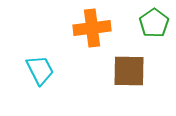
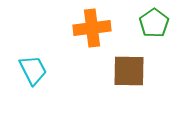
cyan trapezoid: moved 7 px left
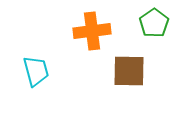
orange cross: moved 3 px down
cyan trapezoid: moved 3 px right, 1 px down; rotated 12 degrees clockwise
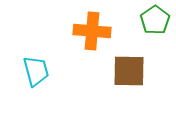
green pentagon: moved 1 px right, 3 px up
orange cross: rotated 12 degrees clockwise
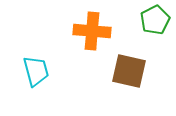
green pentagon: rotated 8 degrees clockwise
brown square: rotated 12 degrees clockwise
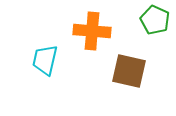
green pentagon: rotated 20 degrees counterclockwise
cyan trapezoid: moved 9 px right, 11 px up; rotated 152 degrees counterclockwise
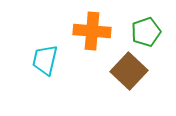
green pentagon: moved 9 px left, 12 px down; rotated 28 degrees clockwise
brown square: rotated 30 degrees clockwise
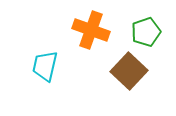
orange cross: moved 1 px left, 1 px up; rotated 15 degrees clockwise
cyan trapezoid: moved 6 px down
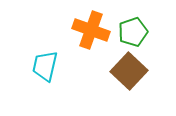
green pentagon: moved 13 px left
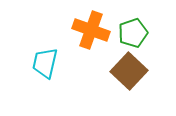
green pentagon: moved 1 px down
cyan trapezoid: moved 3 px up
